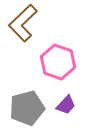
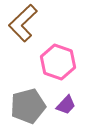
gray pentagon: moved 1 px right, 2 px up
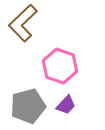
pink hexagon: moved 2 px right, 4 px down
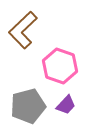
brown L-shape: moved 7 px down
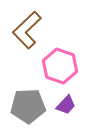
brown L-shape: moved 4 px right
gray pentagon: rotated 12 degrees clockwise
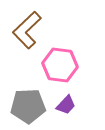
pink hexagon: moved 1 px up; rotated 12 degrees counterclockwise
